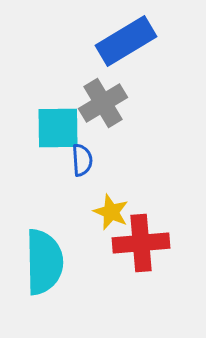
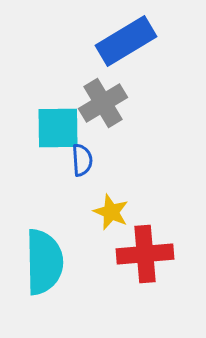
red cross: moved 4 px right, 11 px down
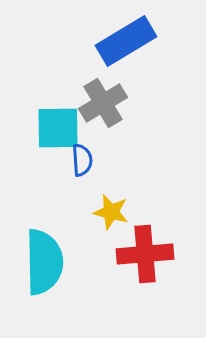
yellow star: rotated 9 degrees counterclockwise
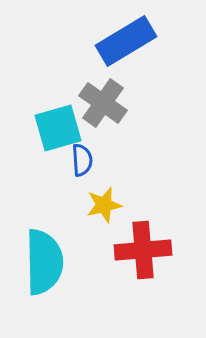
gray cross: rotated 24 degrees counterclockwise
cyan square: rotated 15 degrees counterclockwise
yellow star: moved 7 px left, 7 px up; rotated 27 degrees counterclockwise
red cross: moved 2 px left, 4 px up
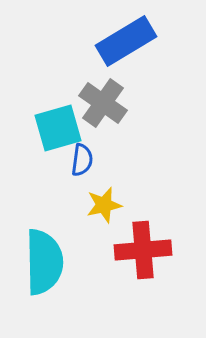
blue semicircle: rotated 12 degrees clockwise
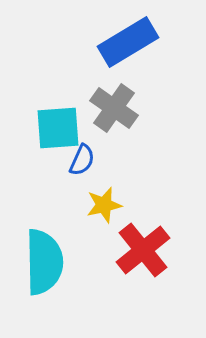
blue rectangle: moved 2 px right, 1 px down
gray cross: moved 11 px right, 5 px down
cyan square: rotated 12 degrees clockwise
blue semicircle: rotated 16 degrees clockwise
red cross: rotated 34 degrees counterclockwise
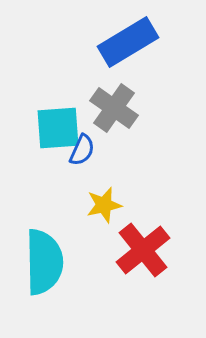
blue semicircle: moved 10 px up
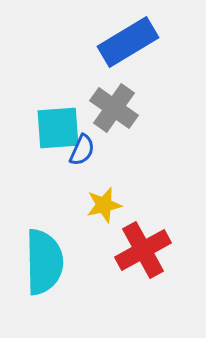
red cross: rotated 10 degrees clockwise
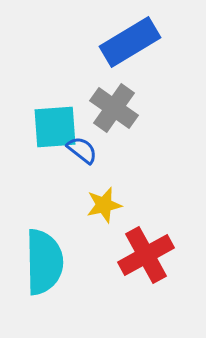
blue rectangle: moved 2 px right
cyan square: moved 3 px left, 1 px up
blue semicircle: rotated 76 degrees counterclockwise
red cross: moved 3 px right, 5 px down
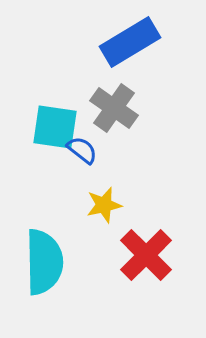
cyan square: rotated 12 degrees clockwise
red cross: rotated 16 degrees counterclockwise
